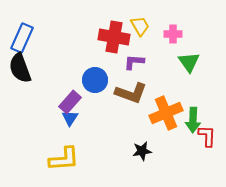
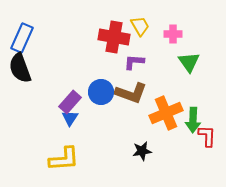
blue circle: moved 6 px right, 12 px down
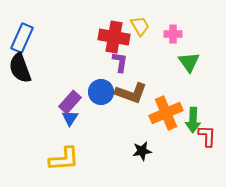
purple L-shape: moved 14 px left; rotated 95 degrees clockwise
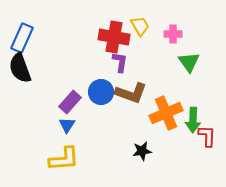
blue triangle: moved 3 px left, 7 px down
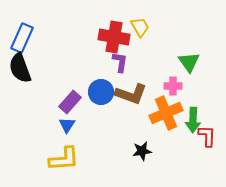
yellow trapezoid: moved 1 px down
pink cross: moved 52 px down
brown L-shape: moved 1 px down
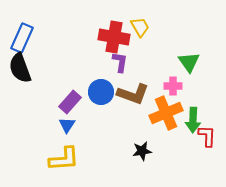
brown L-shape: moved 2 px right
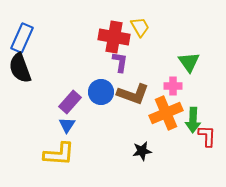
yellow L-shape: moved 5 px left, 5 px up; rotated 8 degrees clockwise
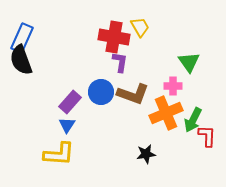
black semicircle: moved 1 px right, 8 px up
green arrow: rotated 25 degrees clockwise
black star: moved 4 px right, 3 px down
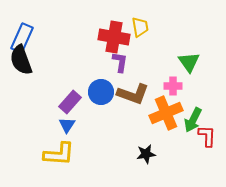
yellow trapezoid: rotated 20 degrees clockwise
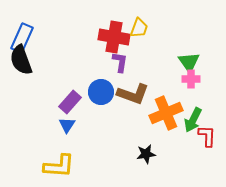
yellow trapezoid: moved 1 px left, 1 px down; rotated 30 degrees clockwise
pink cross: moved 18 px right, 7 px up
yellow L-shape: moved 12 px down
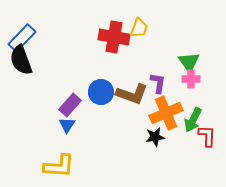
blue rectangle: rotated 20 degrees clockwise
purple L-shape: moved 38 px right, 21 px down
brown L-shape: moved 1 px left
purple rectangle: moved 3 px down
black star: moved 9 px right, 17 px up
